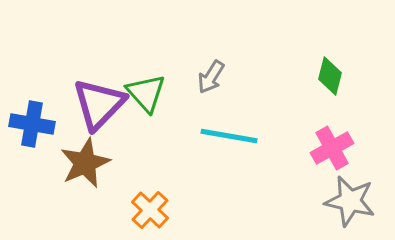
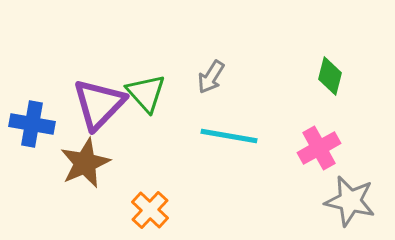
pink cross: moved 13 px left
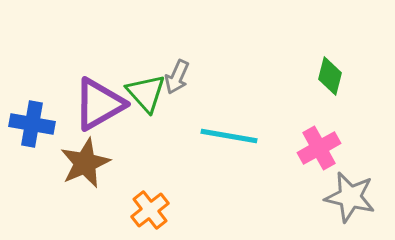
gray arrow: moved 34 px left; rotated 8 degrees counterclockwise
purple triangle: rotated 16 degrees clockwise
gray star: moved 4 px up
orange cross: rotated 9 degrees clockwise
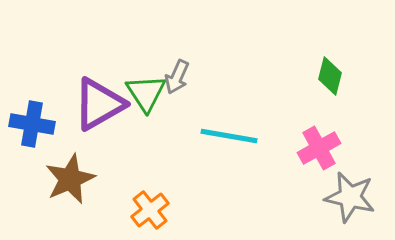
green triangle: rotated 9 degrees clockwise
brown star: moved 15 px left, 16 px down
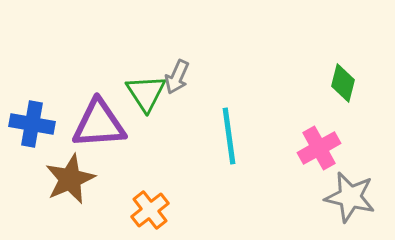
green diamond: moved 13 px right, 7 px down
purple triangle: moved 20 px down; rotated 26 degrees clockwise
cyan line: rotated 72 degrees clockwise
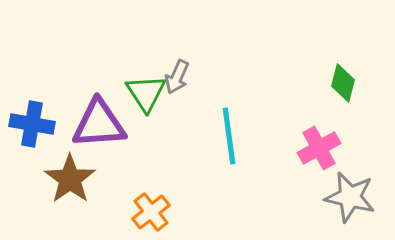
brown star: rotated 12 degrees counterclockwise
orange cross: moved 1 px right, 2 px down
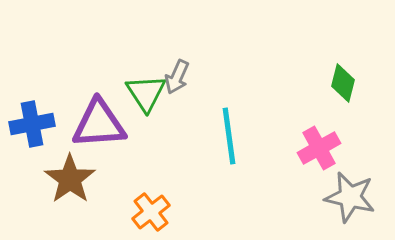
blue cross: rotated 21 degrees counterclockwise
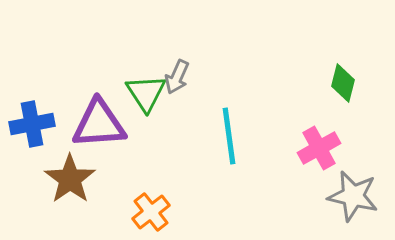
gray star: moved 3 px right, 1 px up
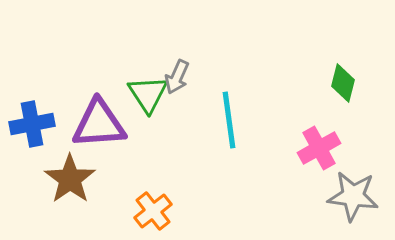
green triangle: moved 2 px right, 1 px down
cyan line: moved 16 px up
gray star: rotated 6 degrees counterclockwise
orange cross: moved 2 px right, 1 px up
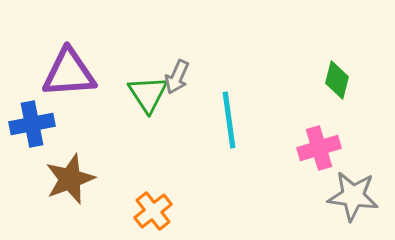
green diamond: moved 6 px left, 3 px up
purple triangle: moved 30 px left, 51 px up
pink cross: rotated 12 degrees clockwise
brown star: rotated 15 degrees clockwise
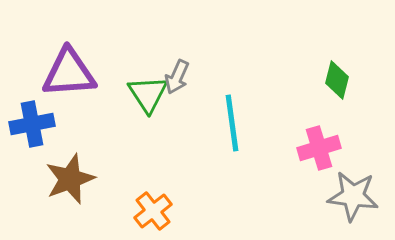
cyan line: moved 3 px right, 3 px down
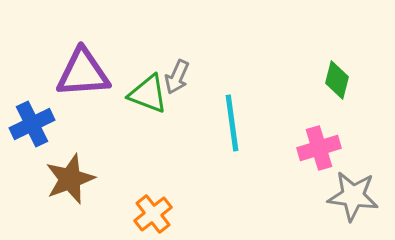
purple triangle: moved 14 px right
green triangle: rotated 36 degrees counterclockwise
blue cross: rotated 15 degrees counterclockwise
orange cross: moved 3 px down
